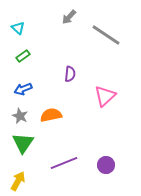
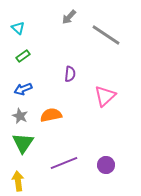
yellow arrow: rotated 36 degrees counterclockwise
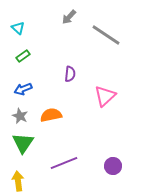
purple circle: moved 7 px right, 1 px down
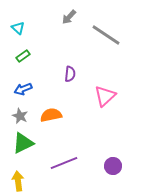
green triangle: rotated 30 degrees clockwise
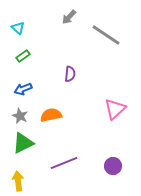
pink triangle: moved 10 px right, 13 px down
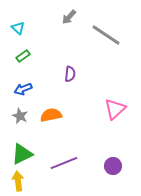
green triangle: moved 1 px left, 11 px down
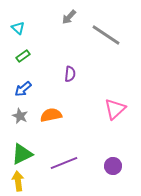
blue arrow: rotated 18 degrees counterclockwise
